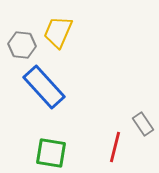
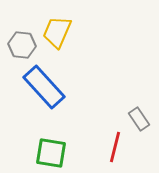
yellow trapezoid: moved 1 px left
gray rectangle: moved 4 px left, 5 px up
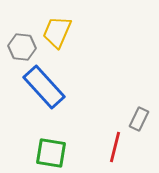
gray hexagon: moved 2 px down
gray rectangle: rotated 60 degrees clockwise
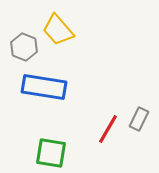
yellow trapezoid: moved 1 px right, 2 px up; rotated 64 degrees counterclockwise
gray hexagon: moved 2 px right; rotated 16 degrees clockwise
blue rectangle: rotated 39 degrees counterclockwise
red line: moved 7 px left, 18 px up; rotated 16 degrees clockwise
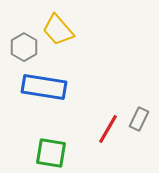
gray hexagon: rotated 8 degrees clockwise
